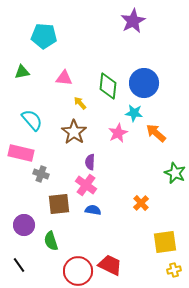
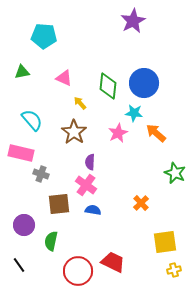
pink triangle: rotated 18 degrees clockwise
green semicircle: rotated 30 degrees clockwise
red trapezoid: moved 3 px right, 3 px up
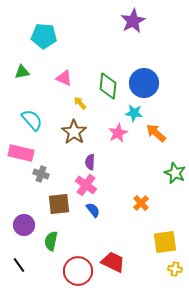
blue semicircle: rotated 42 degrees clockwise
yellow cross: moved 1 px right, 1 px up; rotated 24 degrees clockwise
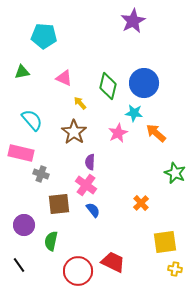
green diamond: rotated 8 degrees clockwise
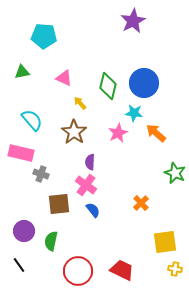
purple circle: moved 6 px down
red trapezoid: moved 9 px right, 8 px down
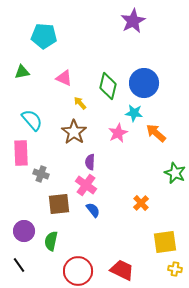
pink rectangle: rotated 75 degrees clockwise
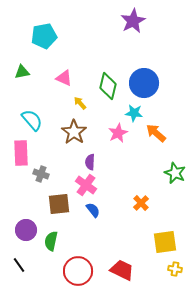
cyan pentagon: rotated 15 degrees counterclockwise
purple circle: moved 2 px right, 1 px up
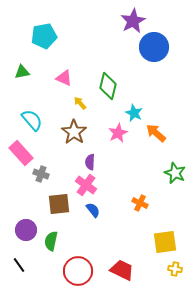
blue circle: moved 10 px right, 36 px up
cyan star: rotated 18 degrees clockwise
pink rectangle: rotated 40 degrees counterclockwise
orange cross: moved 1 px left; rotated 21 degrees counterclockwise
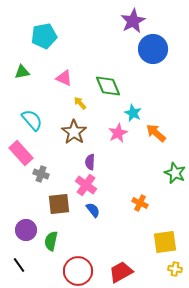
blue circle: moved 1 px left, 2 px down
green diamond: rotated 36 degrees counterclockwise
cyan star: moved 1 px left
red trapezoid: moved 1 px left, 2 px down; rotated 55 degrees counterclockwise
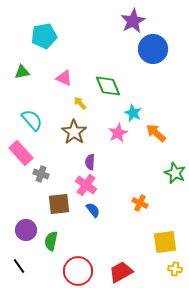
black line: moved 1 px down
